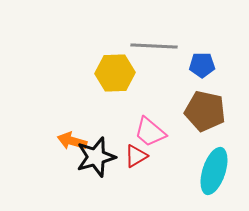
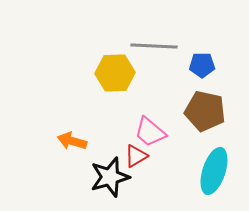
black star: moved 14 px right, 20 px down
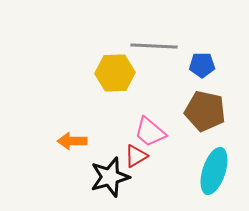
orange arrow: rotated 16 degrees counterclockwise
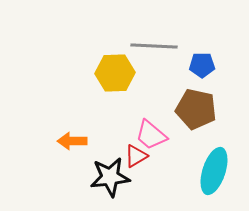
brown pentagon: moved 9 px left, 2 px up
pink trapezoid: moved 1 px right, 3 px down
black star: rotated 9 degrees clockwise
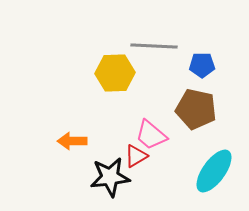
cyan ellipse: rotated 18 degrees clockwise
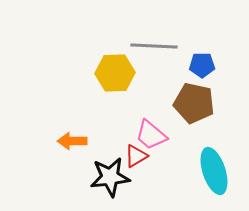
brown pentagon: moved 2 px left, 6 px up
cyan ellipse: rotated 54 degrees counterclockwise
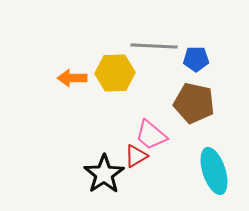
blue pentagon: moved 6 px left, 6 px up
orange arrow: moved 63 px up
black star: moved 6 px left, 3 px up; rotated 27 degrees counterclockwise
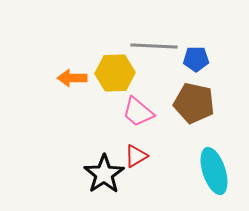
pink trapezoid: moved 13 px left, 23 px up
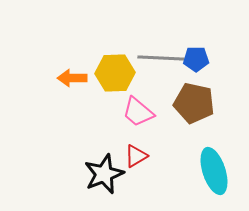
gray line: moved 7 px right, 12 px down
black star: rotated 12 degrees clockwise
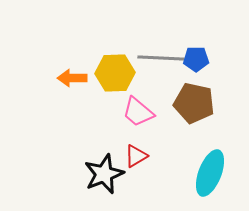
cyan ellipse: moved 4 px left, 2 px down; rotated 39 degrees clockwise
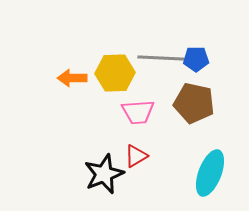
pink trapezoid: rotated 44 degrees counterclockwise
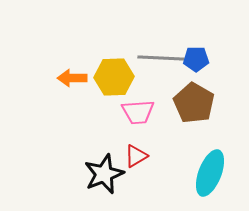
yellow hexagon: moved 1 px left, 4 px down
brown pentagon: rotated 18 degrees clockwise
